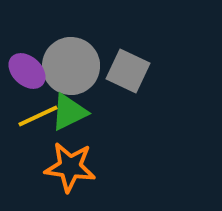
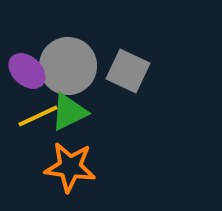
gray circle: moved 3 px left
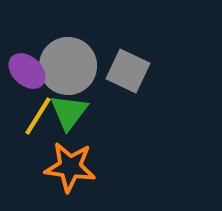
green triangle: rotated 27 degrees counterclockwise
yellow line: rotated 33 degrees counterclockwise
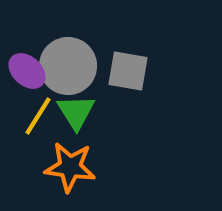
gray square: rotated 15 degrees counterclockwise
green triangle: moved 7 px right; rotated 9 degrees counterclockwise
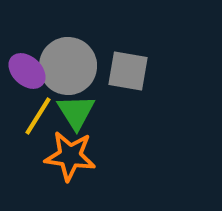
orange star: moved 11 px up
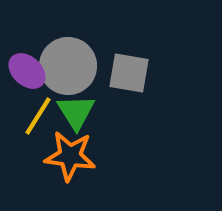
gray square: moved 1 px right, 2 px down
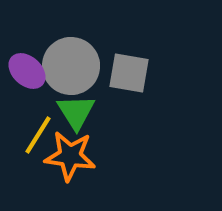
gray circle: moved 3 px right
yellow line: moved 19 px down
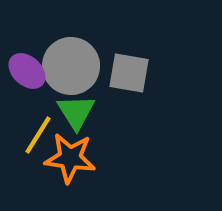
orange star: moved 2 px down
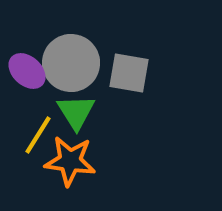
gray circle: moved 3 px up
orange star: moved 3 px down
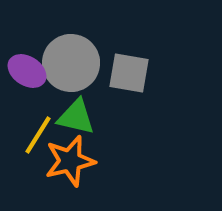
purple ellipse: rotated 9 degrees counterclockwise
green triangle: moved 5 px down; rotated 45 degrees counterclockwise
orange star: rotated 21 degrees counterclockwise
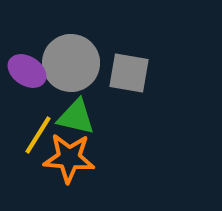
orange star: moved 1 px left, 3 px up; rotated 18 degrees clockwise
